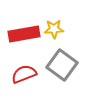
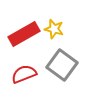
yellow star: rotated 18 degrees clockwise
red rectangle: rotated 20 degrees counterclockwise
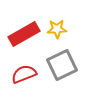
yellow star: moved 3 px right; rotated 18 degrees counterclockwise
gray square: rotated 28 degrees clockwise
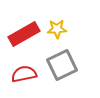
red semicircle: rotated 10 degrees clockwise
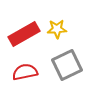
gray square: moved 5 px right
red semicircle: moved 1 px right, 2 px up
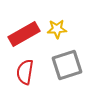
gray square: rotated 8 degrees clockwise
red semicircle: rotated 70 degrees counterclockwise
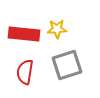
red rectangle: rotated 36 degrees clockwise
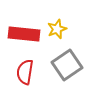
yellow star: rotated 18 degrees counterclockwise
gray square: rotated 16 degrees counterclockwise
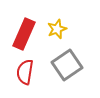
red rectangle: rotated 72 degrees counterclockwise
